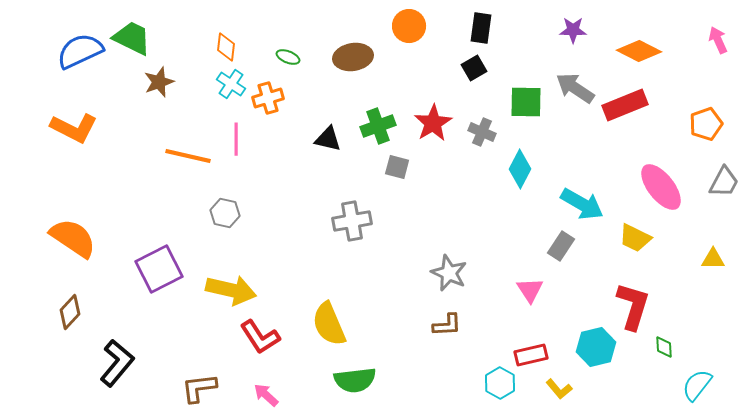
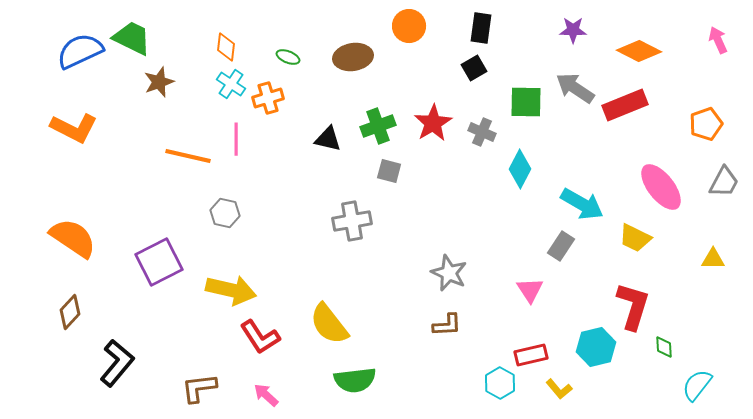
gray square at (397, 167): moved 8 px left, 4 px down
purple square at (159, 269): moved 7 px up
yellow semicircle at (329, 324): rotated 15 degrees counterclockwise
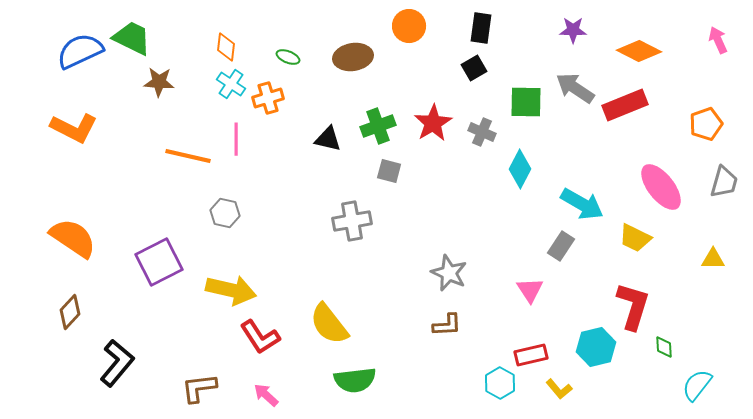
brown star at (159, 82): rotated 24 degrees clockwise
gray trapezoid at (724, 182): rotated 12 degrees counterclockwise
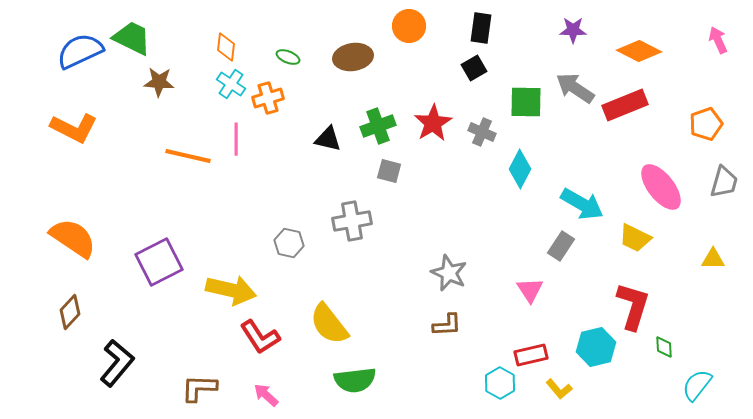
gray hexagon at (225, 213): moved 64 px right, 30 px down
brown L-shape at (199, 388): rotated 9 degrees clockwise
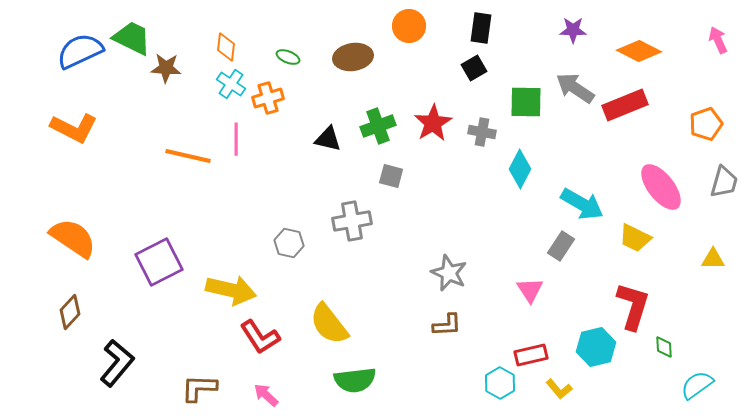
brown star at (159, 82): moved 7 px right, 14 px up
gray cross at (482, 132): rotated 12 degrees counterclockwise
gray square at (389, 171): moved 2 px right, 5 px down
cyan semicircle at (697, 385): rotated 16 degrees clockwise
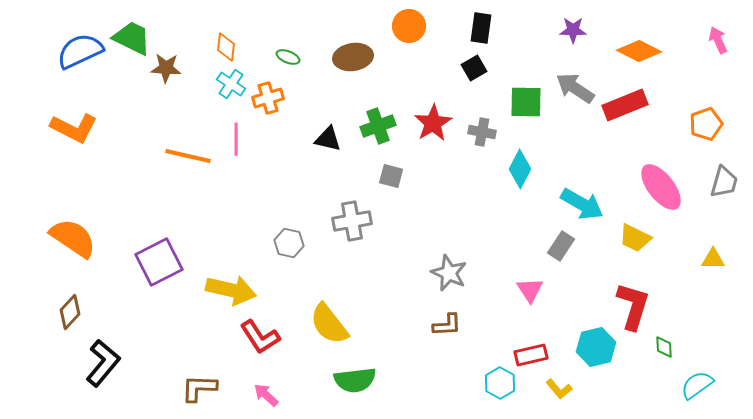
black L-shape at (117, 363): moved 14 px left
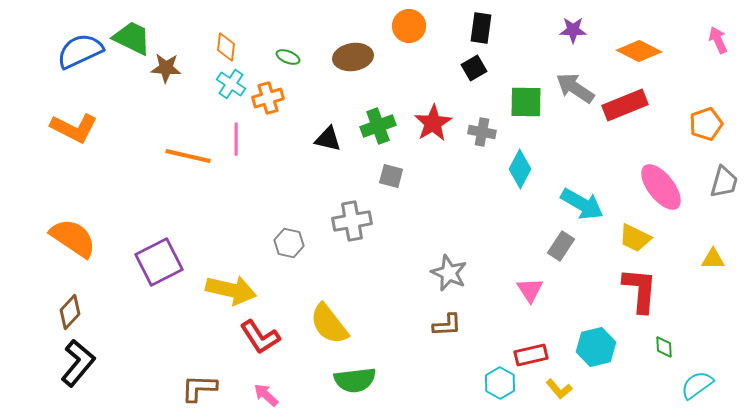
red L-shape at (633, 306): moved 7 px right, 16 px up; rotated 12 degrees counterclockwise
black L-shape at (103, 363): moved 25 px left
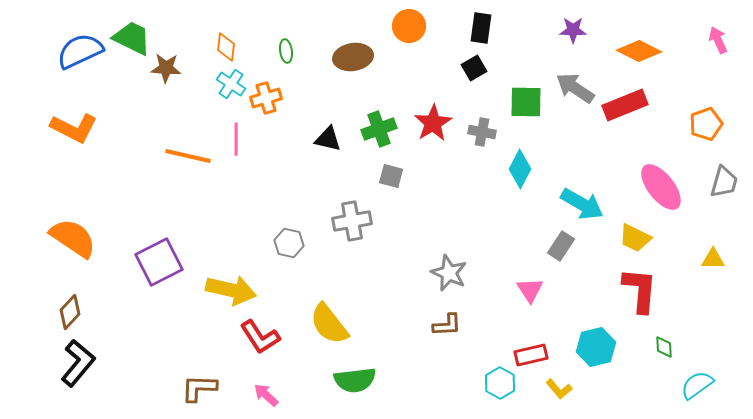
green ellipse at (288, 57): moved 2 px left, 6 px up; rotated 60 degrees clockwise
orange cross at (268, 98): moved 2 px left
green cross at (378, 126): moved 1 px right, 3 px down
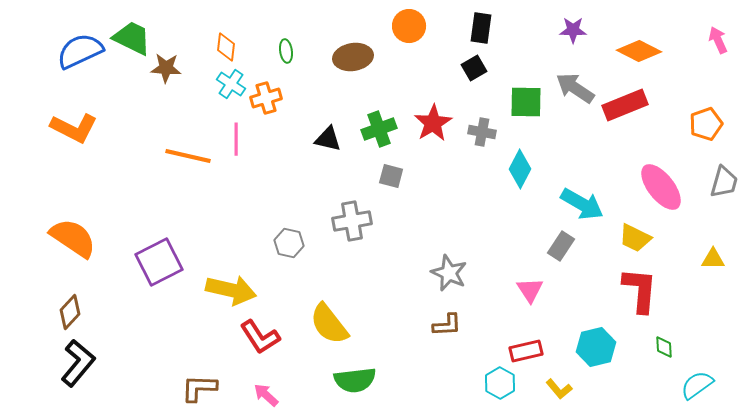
red rectangle at (531, 355): moved 5 px left, 4 px up
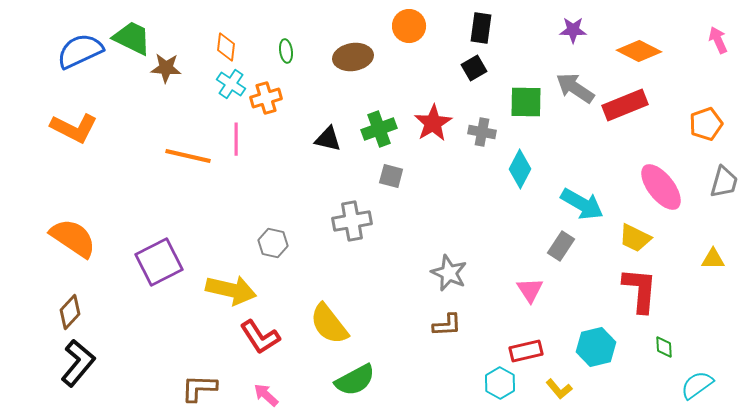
gray hexagon at (289, 243): moved 16 px left
green semicircle at (355, 380): rotated 21 degrees counterclockwise
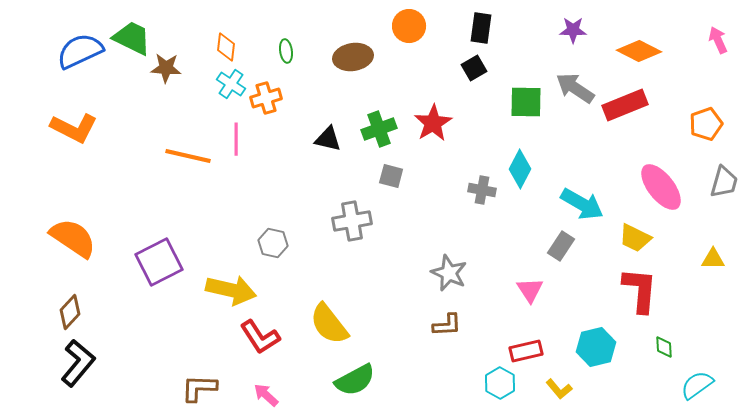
gray cross at (482, 132): moved 58 px down
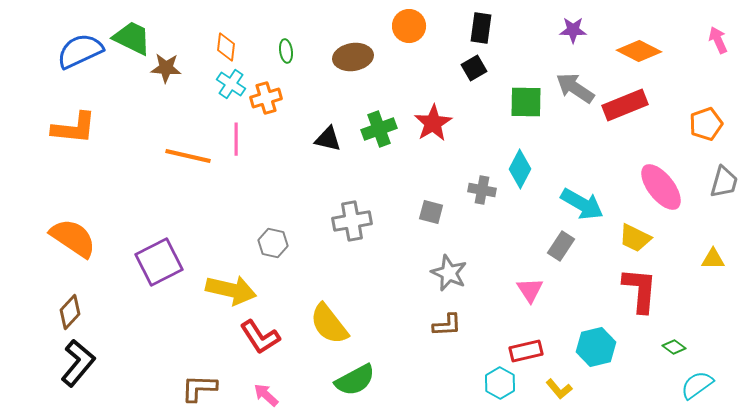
orange L-shape at (74, 128): rotated 21 degrees counterclockwise
gray square at (391, 176): moved 40 px right, 36 px down
green diamond at (664, 347): moved 10 px right; rotated 50 degrees counterclockwise
